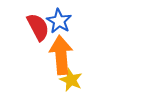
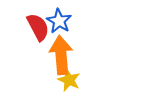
yellow star: moved 2 px left
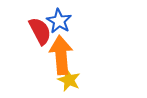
red semicircle: moved 2 px right, 4 px down
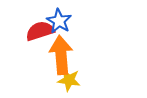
red semicircle: rotated 80 degrees counterclockwise
yellow star: rotated 15 degrees counterclockwise
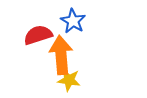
blue star: moved 14 px right
red semicircle: moved 2 px left, 4 px down
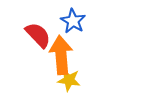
red semicircle: rotated 64 degrees clockwise
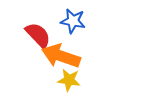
blue star: rotated 20 degrees counterclockwise
orange arrow: moved 1 px down; rotated 66 degrees counterclockwise
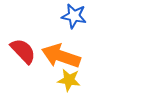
blue star: moved 1 px right, 5 px up
red semicircle: moved 15 px left, 16 px down
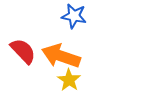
yellow star: rotated 25 degrees clockwise
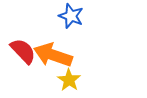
blue star: moved 3 px left; rotated 10 degrees clockwise
orange arrow: moved 8 px left, 1 px up
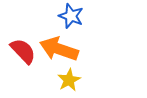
orange arrow: moved 6 px right, 6 px up
yellow star: rotated 10 degrees clockwise
